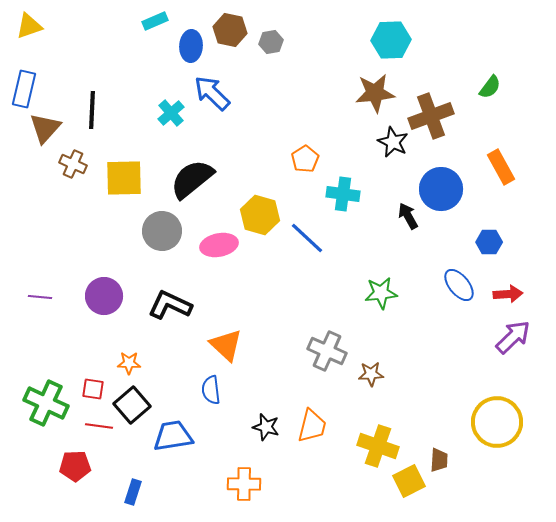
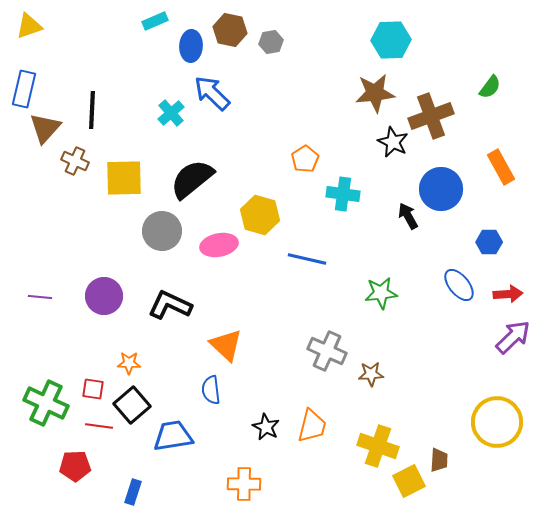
brown cross at (73, 164): moved 2 px right, 3 px up
blue line at (307, 238): moved 21 px down; rotated 30 degrees counterclockwise
black star at (266, 427): rotated 12 degrees clockwise
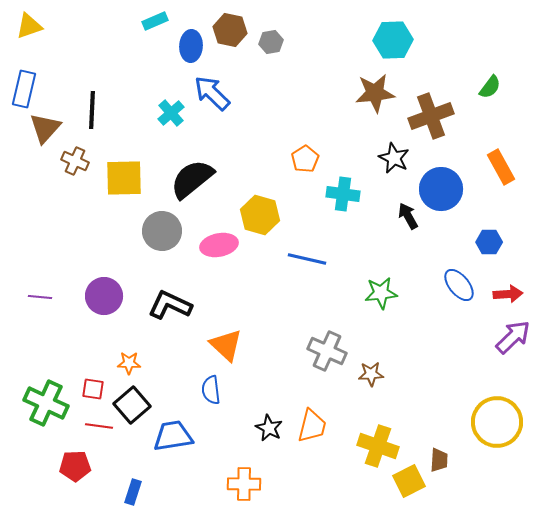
cyan hexagon at (391, 40): moved 2 px right
black star at (393, 142): moved 1 px right, 16 px down
black star at (266, 427): moved 3 px right, 1 px down
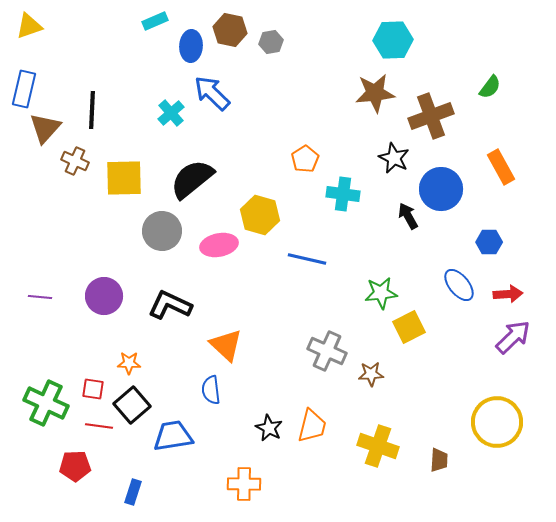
yellow square at (409, 481): moved 154 px up
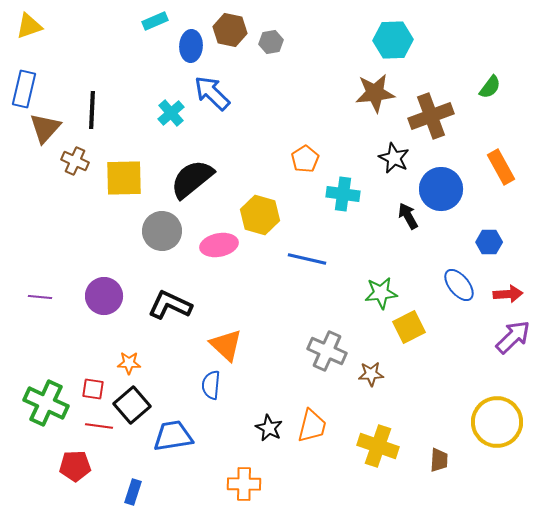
blue semicircle at (211, 390): moved 5 px up; rotated 12 degrees clockwise
